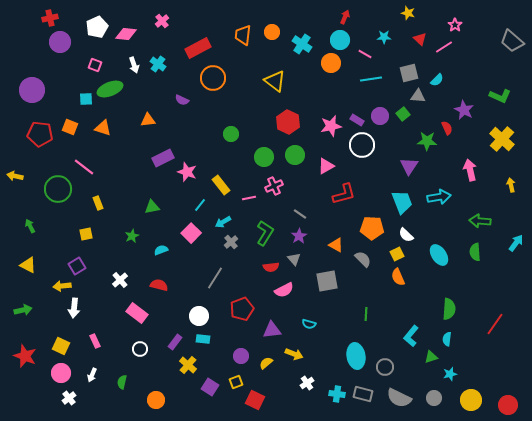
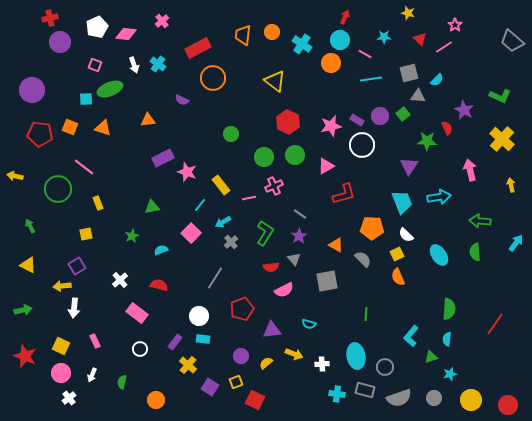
white cross at (307, 383): moved 15 px right, 19 px up; rotated 32 degrees clockwise
gray rectangle at (363, 394): moved 2 px right, 4 px up
gray semicircle at (399, 398): rotated 45 degrees counterclockwise
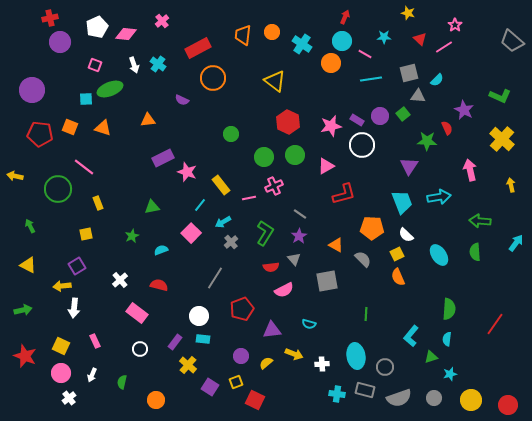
cyan circle at (340, 40): moved 2 px right, 1 px down
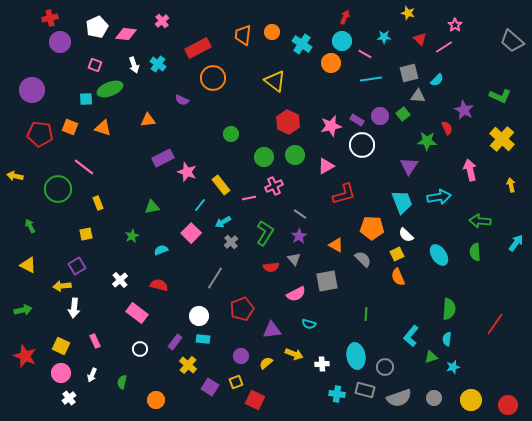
pink semicircle at (284, 290): moved 12 px right, 4 px down
cyan star at (450, 374): moved 3 px right, 7 px up
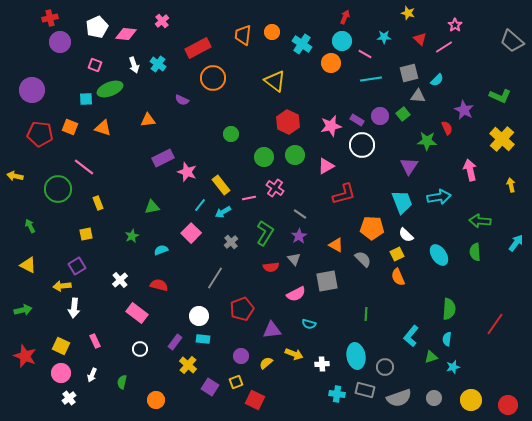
pink cross at (274, 186): moved 1 px right, 2 px down; rotated 30 degrees counterclockwise
cyan arrow at (223, 222): moved 10 px up
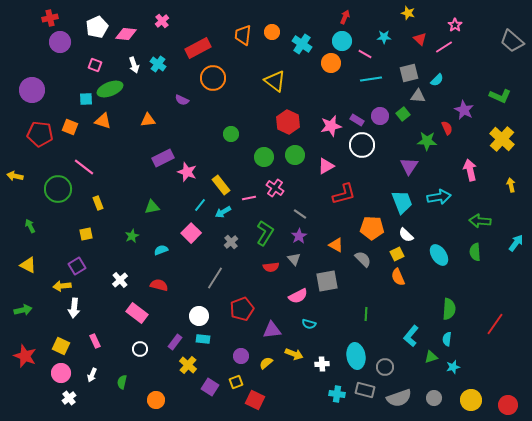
orange triangle at (103, 128): moved 7 px up
pink semicircle at (296, 294): moved 2 px right, 2 px down
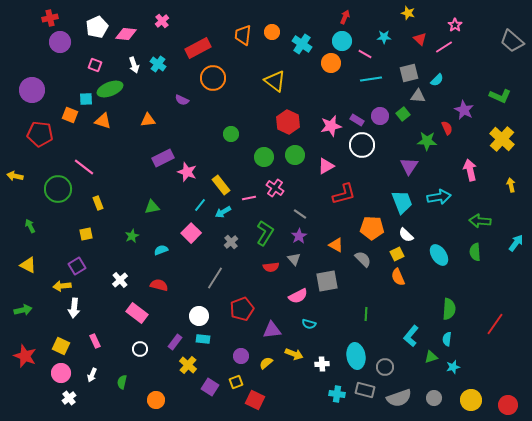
orange square at (70, 127): moved 12 px up
